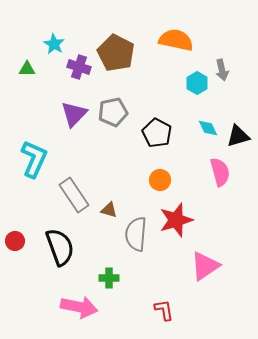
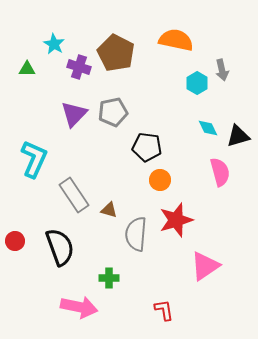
black pentagon: moved 10 px left, 14 px down; rotated 20 degrees counterclockwise
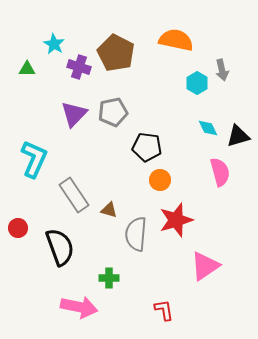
red circle: moved 3 px right, 13 px up
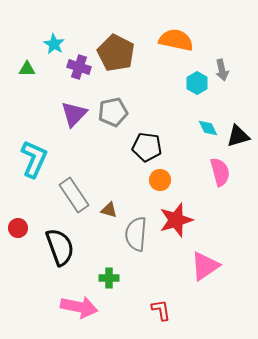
red L-shape: moved 3 px left
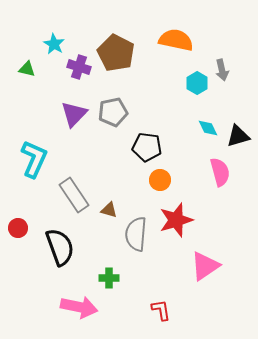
green triangle: rotated 12 degrees clockwise
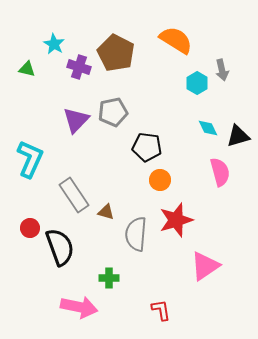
orange semicircle: rotated 20 degrees clockwise
purple triangle: moved 2 px right, 6 px down
cyan L-shape: moved 4 px left
brown triangle: moved 3 px left, 2 px down
red circle: moved 12 px right
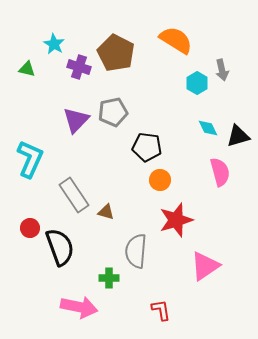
gray semicircle: moved 17 px down
